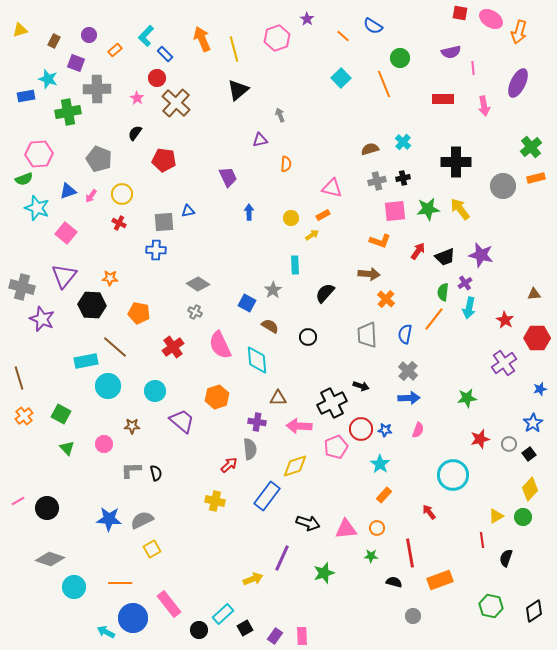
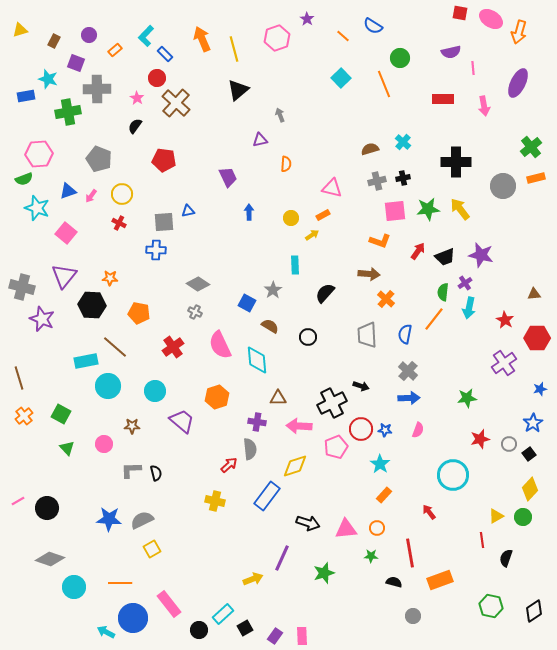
black semicircle at (135, 133): moved 7 px up
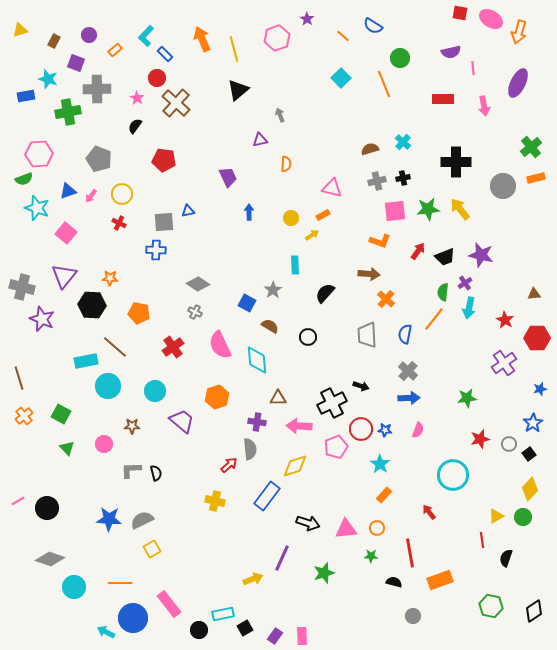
cyan rectangle at (223, 614): rotated 30 degrees clockwise
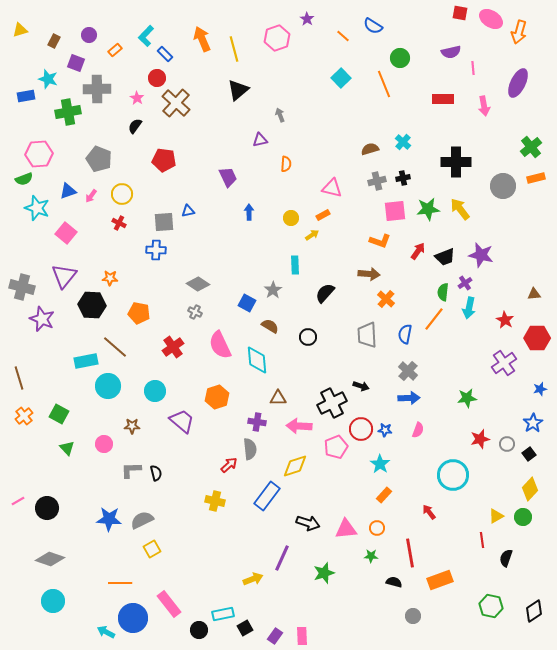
green square at (61, 414): moved 2 px left
gray circle at (509, 444): moved 2 px left
cyan circle at (74, 587): moved 21 px left, 14 px down
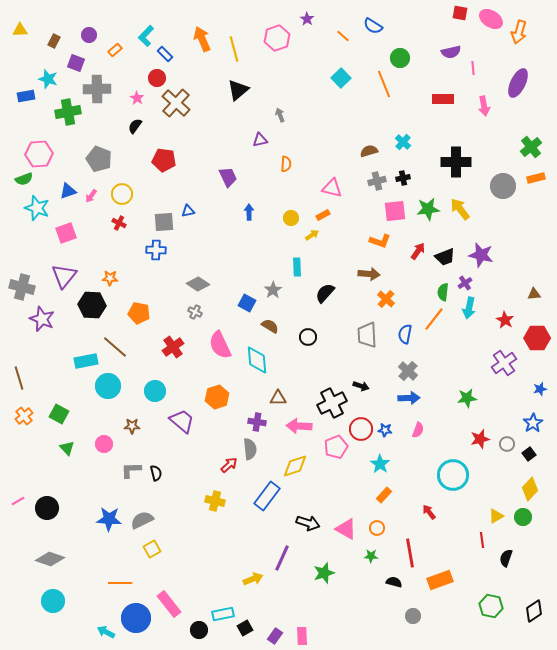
yellow triangle at (20, 30): rotated 14 degrees clockwise
brown semicircle at (370, 149): moved 1 px left, 2 px down
pink square at (66, 233): rotated 30 degrees clockwise
cyan rectangle at (295, 265): moved 2 px right, 2 px down
pink triangle at (346, 529): rotated 35 degrees clockwise
blue circle at (133, 618): moved 3 px right
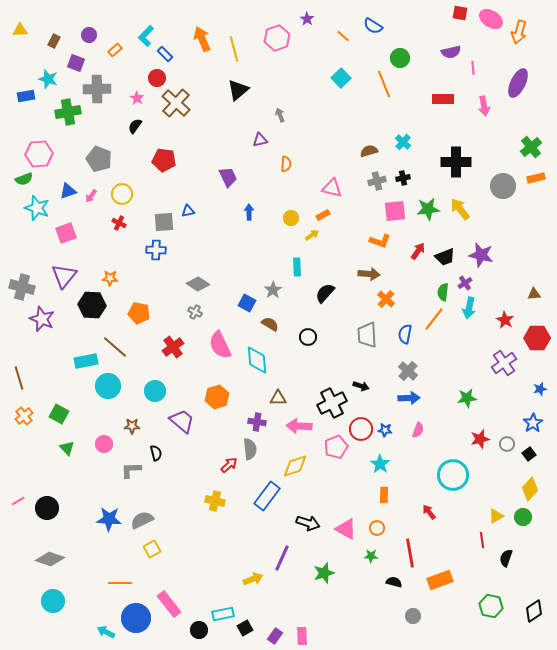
brown semicircle at (270, 326): moved 2 px up
black semicircle at (156, 473): moved 20 px up
orange rectangle at (384, 495): rotated 42 degrees counterclockwise
